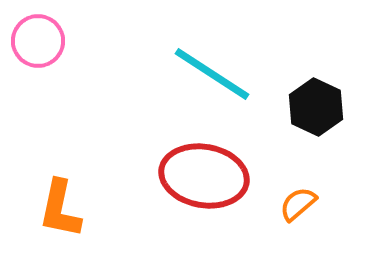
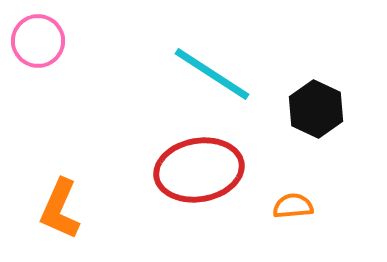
black hexagon: moved 2 px down
red ellipse: moved 5 px left, 6 px up; rotated 20 degrees counterclockwise
orange semicircle: moved 5 px left, 2 px down; rotated 36 degrees clockwise
orange L-shape: rotated 12 degrees clockwise
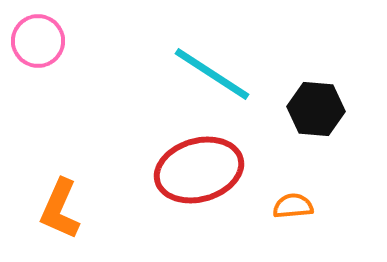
black hexagon: rotated 20 degrees counterclockwise
red ellipse: rotated 6 degrees counterclockwise
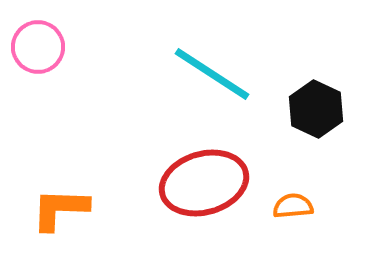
pink circle: moved 6 px down
black hexagon: rotated 20 degrees clockwise
red ellipse: moved 5 px right, 13 px down
orange L-shape: rotated 68 degrees clockwise
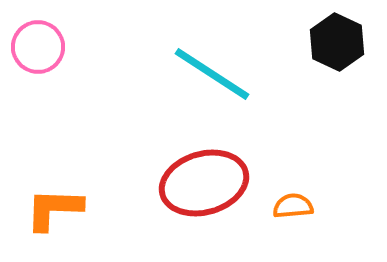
black hexagon: moved 21 px right, 67 px up
orange L-shape: moved 6 px left
